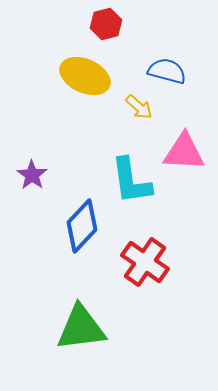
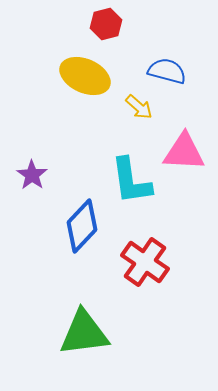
green triangle: moved 3 px right, 5 px down
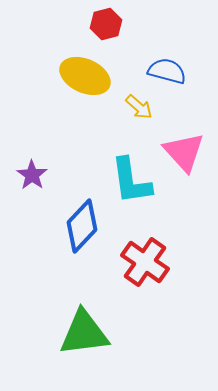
pink triangle: rotated 45 degrees clockwise
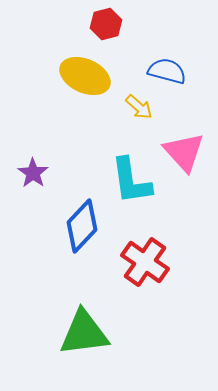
purple star: moved 1 px right, 2 px up
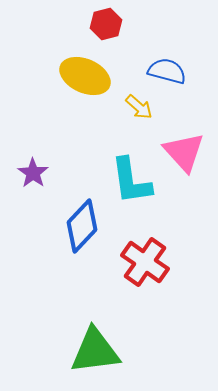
green triangle: moved 11 px right, 18 px down
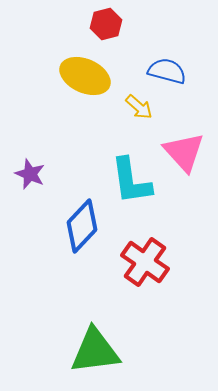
purple star: moved 3 px left, 1 px down; rotated 12 degrees counterclockwise
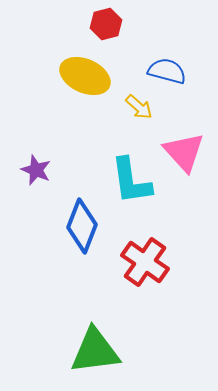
purple star: moved 6 px right, 4 px up
blue diamond: rotated 22 degrees counterclockwise
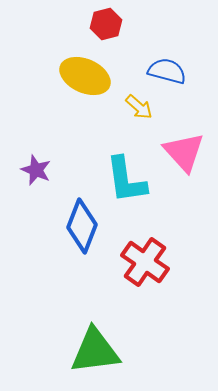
cyan L-shape: moved 5 px left, 1 px up
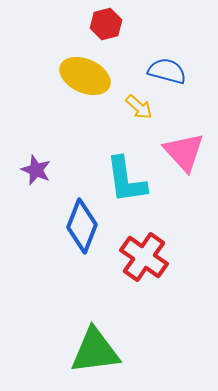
red cross: moved 1 px left, 5 px up
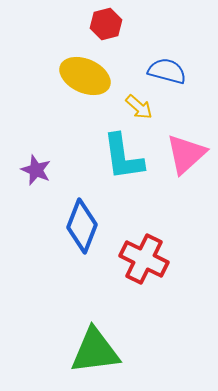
pink triangle: moved 2 px right, 2 px down; rotated 30 degrees clockwise
cyan L-shape: moved 3 px left, 23 px up
red cross: moved 2 px down; rotated 9 degrees counterclockwise
